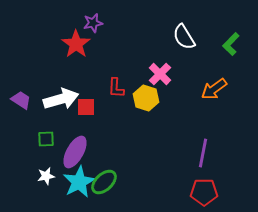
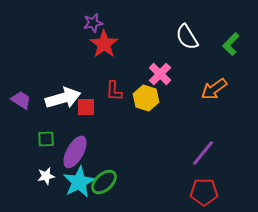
white semicircle: moved 3 px right
red star: moved 28 px right
red L-shape: moved 2 px left, 3 px down
white arrow: moved 2 px right, 1 px up
purple line: rotated 28 degrees clockwise
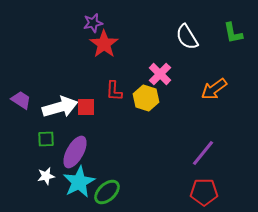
green L-shape: moved 2 px right, 11 px up; rotated 55 degrees counterclockwise
white arrow: moved 3 px left, 9 px down
green ellipse: moved 3 px right, 10 px down
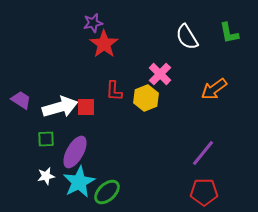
green L-shape: moved 4 px left
yellow hexagon: rotated 20 degrees clockwise
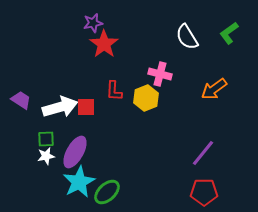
green L-shape: rotated 65 degrees clockwise
pink cross: rotated 30 degrees counterclockwise
white star: moved 20 px up
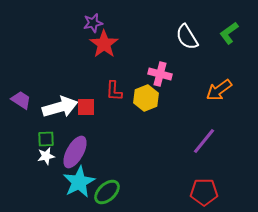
orange arrow: moved 5 px right, 1 px down
purple line: moved 1 px right, 12 px up
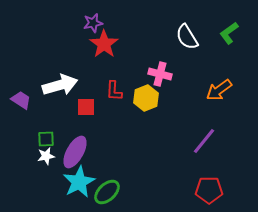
white arrow: moved 22 px up
red pentagon: moved 5 px right, 2 px up
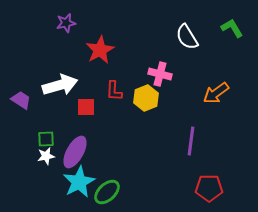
purple star: moved 27 px left
green L-shape: moved 3 px right, 5 px up; rotated 95 degrees clockwise
red star: moved 4 px left, 6 px down; rotated 8 degrees clockwise
orange arrow: moved 3 px left, 3 px down
purple line: moved 13 px left; rotated 32 degrees counterclockwise
red pentagon: moved 2 px up
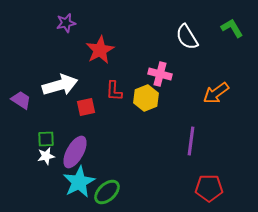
red square: rotated 12 degrees counterclockwise
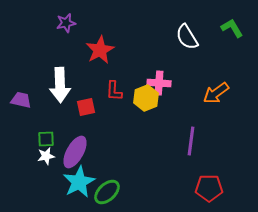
pink cross: moved 1 px left, 9 px down; rotated 10 degrees counterclockwise
white arrow: rotated 104 degrees clockwise
purple trapezoid: rotated 20 degrees counterclockwise
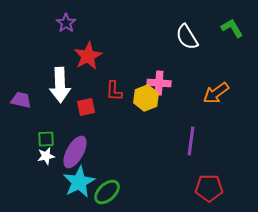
purple star: rotated 24 degrees counterclockwise
red star: moved 12 px left, 6 px down
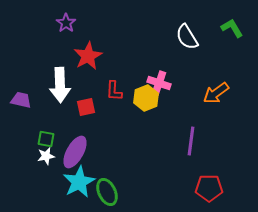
pink cross: rotated 15 degrees clockwise
green square: rotated 12 degrees clockwise
green ellipse: rotated 72 degrees counterclockwise
